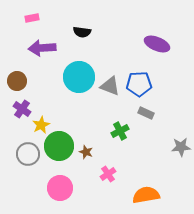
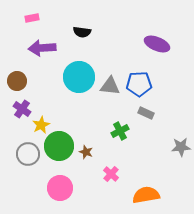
gray triangle: rotated 15 degrees counterclockwise
pink cross: moved 3 px right; rotated 14 degrees counterclockwise
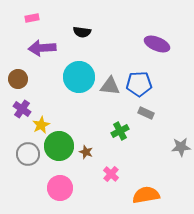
brown circle: moved 1 px right, 2 px up
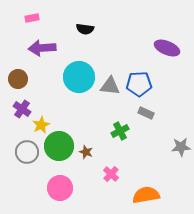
black semicircle: moved 3 px right, 3 px up
purple ellipse: moved 10 px right, 4 px down
gray circle: moved 1 px left, 2 px up
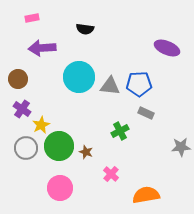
gray circle: moved 1 px left, 4 px up
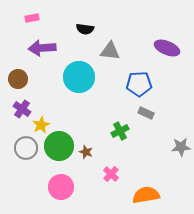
gray triangle: moved 35 px up
pink circle: moved 1 px right, 1 px up
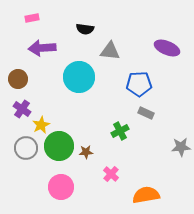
brown star: rotated 24 degrees counterclockwise
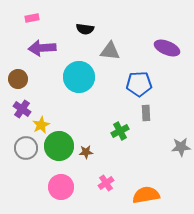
gray rectangle: rotated 63 degrees clockwise
pink cross: moved 5 px left, 9 px down; rotated 14 degrees clockwise
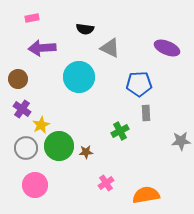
gray triangle: moved 3 px up; rotated 20 degrees clockwise
gray star: moved 6 px up
pink circle: moved 26 px left, 2 px up
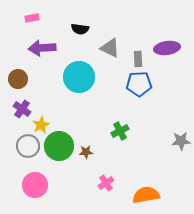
black semicircle: moved 5 px left
purple ellipse: rotated 30 degrees counterclockwise
gray rectangle: moved 8 px left, 54 px up
gray circle: moved 2 px right, 2 px up
